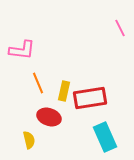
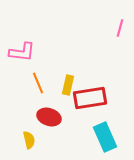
pink line: rotated 42 degrees clockwise
pink L-shape: moved 2 px down
yellow rectangle: moved 4 px right, 6 px up
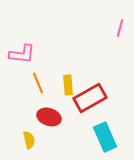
pink L-shape: moved 2 px down
yellow rectangle: rotated 18 degrees counterclockwise
red rectangle: rotated 20 degrees counterclockwise
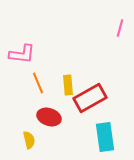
cyan rectangle: rotated 16 degrees clockwise
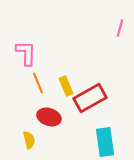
pink L-shape: moved 4 px right, 1 px up; rotated 96 degrees counterclockwise
yellow rectangle: moved 2 px left, 1 px down; rotated 18 degrees counterclockwise
cyan rectangle: moved 5 px down
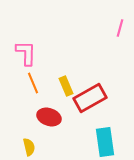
orange line: moved 5 px left
yellow semicircle: moved 7 px down
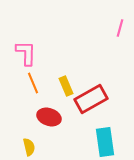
red rectangle: moved 1 px right, 1 px down
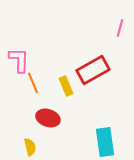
pink L-shape: moved 7 px left, 7 px down
red rectangle: moved 2 px right, 29 px up
red ellipse: moved 1 px left, 1 px down
yellow semicircle: moved 1 px right
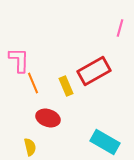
red rectangle: moved 1 px right, 1 px down
cyan rectangle: rotated 52 degrees counterclockwise
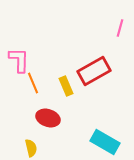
yellow semicircle: moved 1 px right, 1 px down
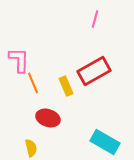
pink line: moved 25 px left, 9 px up
